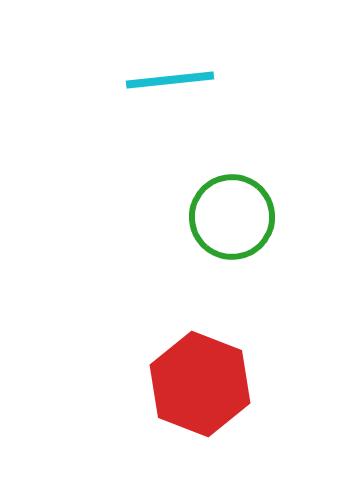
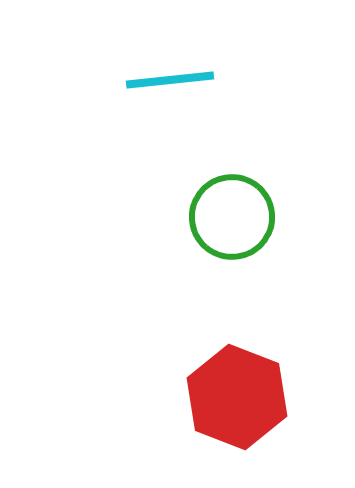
red hexagon: moved 37 px right, 13 px down
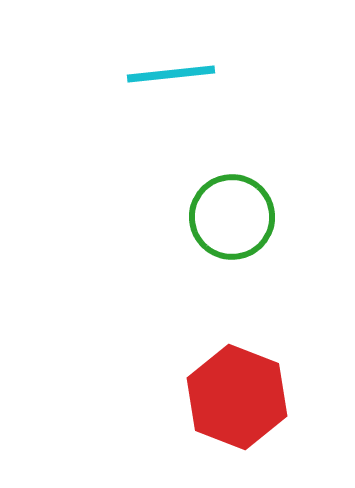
cyan line: moved 1 px right, 6 px up
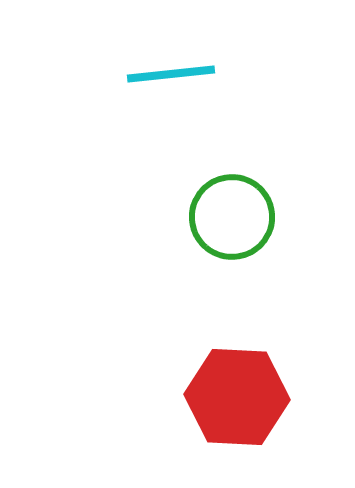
red hexagon: rotated 18 degrees counterclockwise
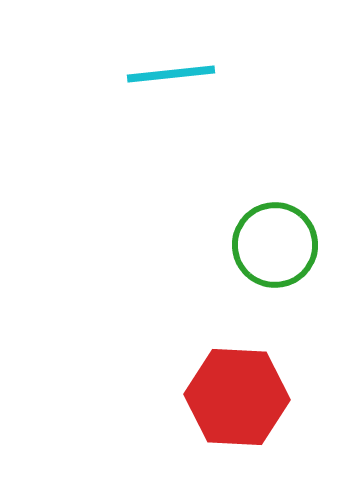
green circle: moved 43 px right, 28 px down
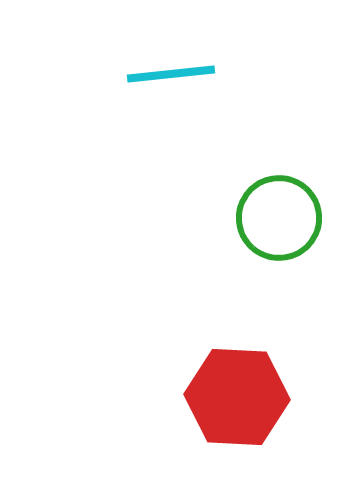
green circle: moved 4 px right, 27 px up
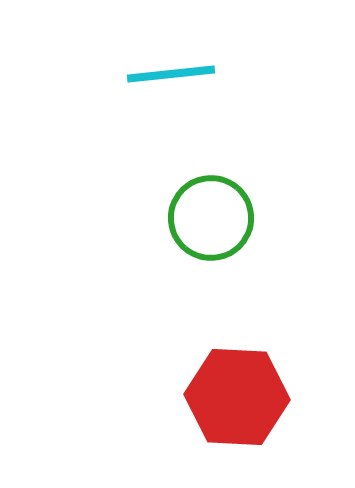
green circle: moved 68 px left
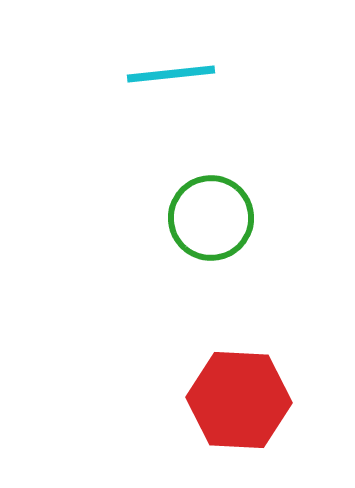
red hexagon: moved 2 px right, 3 px down
